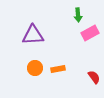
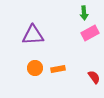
green arrow: moved 6 px right, 2 px up
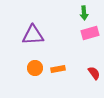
pink rectangle: rotated 12 degrees clockwise
red semicircle: moved 4 px up
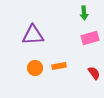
pink rectangle: moved 5 px down
orange rectangle: moved 1 px right, 3 px up
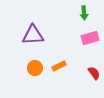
orange rectangle: rotated 16 degrees counterclockwise
